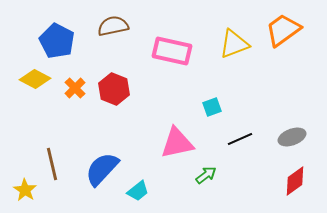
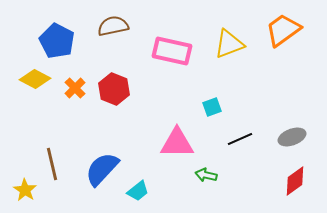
yellow triangle: moved 5 px left
pink triangle: rotated 12 degrees clockwise
green arrow: rotated 130 degrees counterclockwise
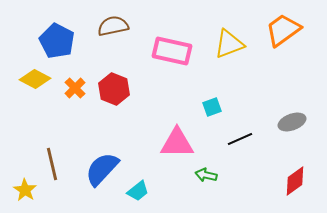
gray ellipse: moved 15 px up
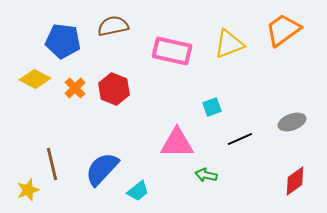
blue pentagon: moved 6 px right; rotated 20 degrees counterclockwise
yellow star: moved 3 px right; rotated 20 degrees clockwise
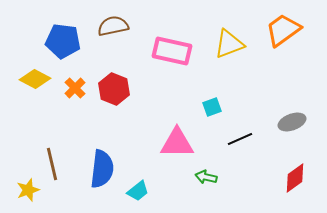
blue semicircle: rotated 144 degrees clockwise
green arrow: moved 2 px down
red diamond: moved 3 px up
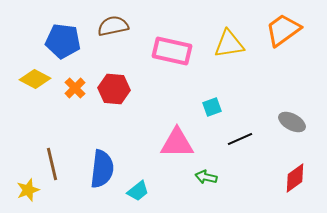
yellow triangle: rotated 12 degrees clockwise
red hexagon: rotated 16 degrees counterclockwise
gray ellipse: rotated 48 degrees clockwise
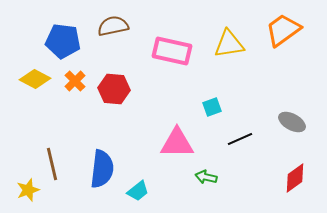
orange cross: moved 7 px up
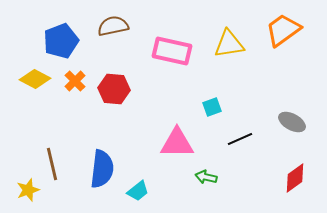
blue pentagon: moved 2 px left; rotated 28 degrees counterclockwise
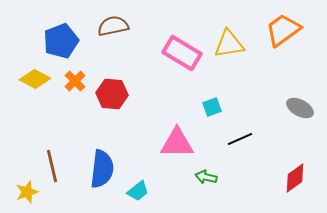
pink rectangle: moved 10 px right, 2 px down; rotated 18 degrees clockwise
red hexagon: moved 2 px left, 5 px down
gray ellipse: moved 8 px right, 14 px up
brown line: moved 2 px down
yellow star: moved 1 px left, 2 px down
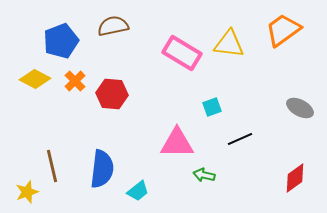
yellow triangle: rotated 16 degrees clockwise
green arrow: moved 2 px left, 2 px up
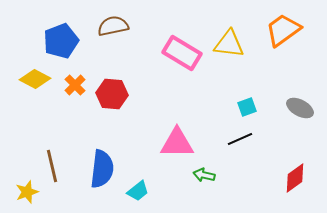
orange cross: moved 4 px down
cyan square: moved 35 px right
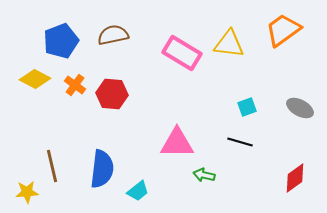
brown semicircle: moved 9 px down
orange cross: rotated 10 degrees counterclockwise
black line: moved 3 px down; rotated 40 degrees clockwise
yellow star: rotated 15 degrees clockwise
